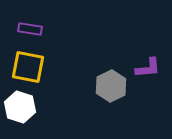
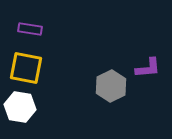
yellow square: moved 2 px left, 1 px down
white hexagon: rotated 8 degrees counterclockwise
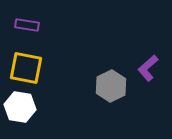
purple rectangle: moved 3 px left, 4 px up
purple L-shape: rotated 144 degrees clockwise
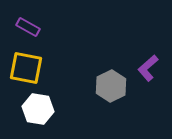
purple rectangle: moved 1 px right, 2 px down; rotated 20 degrees clockwise
white hexagon: moved 18 px right, 2 px down
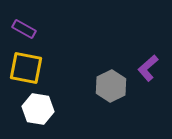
purple rectangle: moved 4 px left, 2 px down
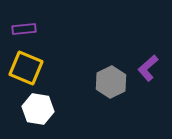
purple rectangle: rotated 35 degrees counterclockwise
yellow square: rotated 12 degrees clockwise
gray hexagon: moved 4 px up
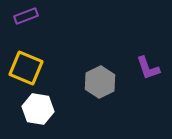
purple rectangle: moved 2 px right, 13 px up; rotated 15 degrees counterclockwise
purple L-shape: rotated 68 degrees counterclockwise
gray hexagon: moved 11 px left
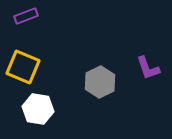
yellow square: moved 3 px left, 1 px up
